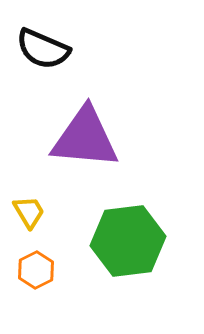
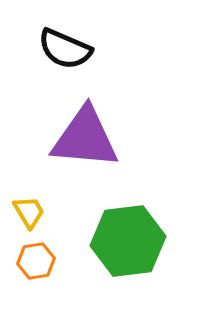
black semicircle: moved 22 px right
orange hexagon: moved 9 px up; rotated 18 degrees clockwise
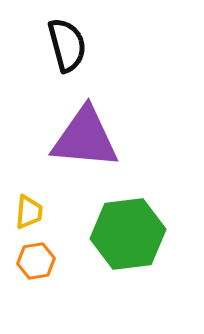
black semicircle: moved 2 px right, 4 px up; rotated 128 degrees counterclockwise
yellow trapezoid: rotated 36 degrees clockwise
green hexagon: moved 7 px up
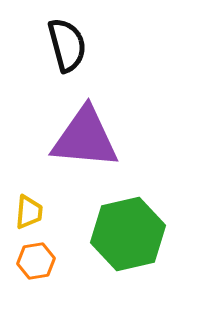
green hexagon: rotated 6 degrees counterclockwise
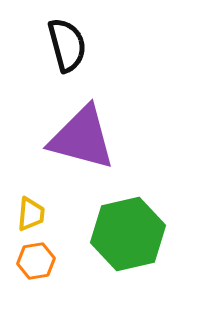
purple triangle: moved 3 px left; rotated 10 degrees clockwise
yellow trapezoid: moved 2 px right, 2 px down
